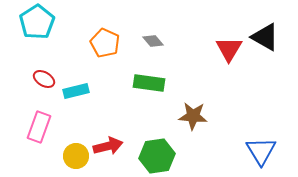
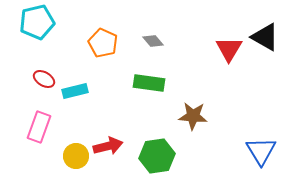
cyan pentagon: rotated 20 degrees clockwise
orange pentagon: moved 2 px left
cyan rectangle: moved 1 px left
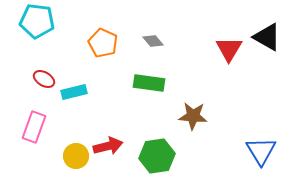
cyan pentagon: moved 1 px up; rotated 20 degrees clockwise
black triangle: moved 2 px right
cyan rectangle: moved 1 px left, 1 px down
pink rectangle: moved 5 px left
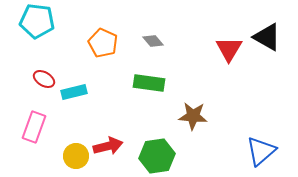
blue triangle: rotated 20 degrees clockwise
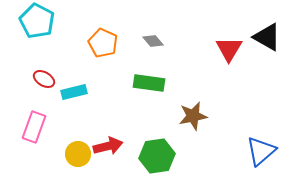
cyan pentagon: rotated 20 degrees clockwise
brown star: rotated 16 degrees counterclockwise
yellow circle: moved 2 px right, 2 px up
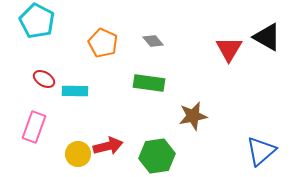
cyan rectangle: moved 1 px right, 1 px up; rotated 15 degrees clockwise
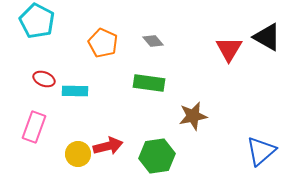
red ellipse: rotated 10 degrees counterclockwise
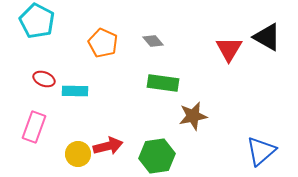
green rectangle: moved 14 px right
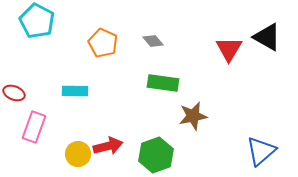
red ellipse: moved 30 px left, 14 px down
green hexagon: moved 1 px left, 1 px up; rotated 12 degrees counterclockwise
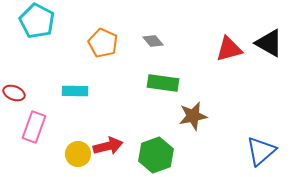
black triangle: moved 2 px right, 6 px down
red triangle: rotated 44 degrees clockwise
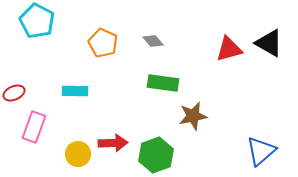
red ellipse: rotated 45 degrees counterclockwise
red arrow: moved 5 px right, 3 px up; rotated 12 degrees clockwise
